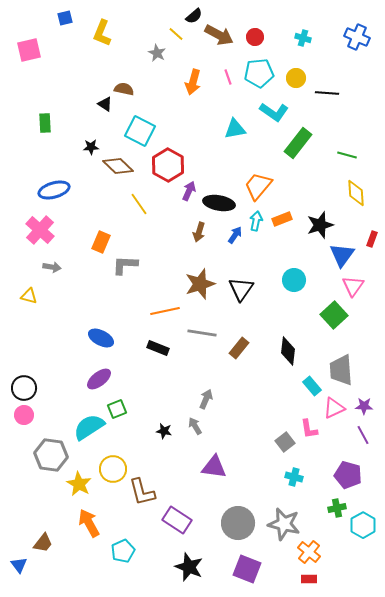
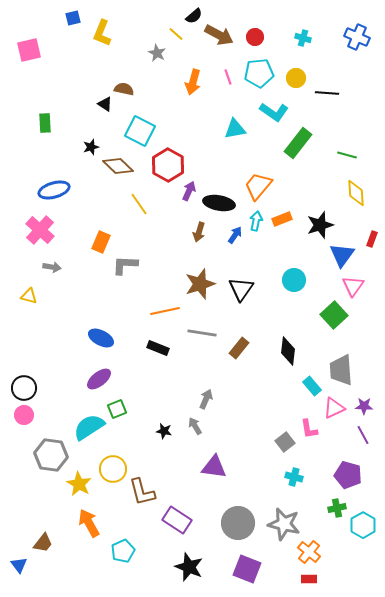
blue square at (65, 18): moved 8 px right
black star at (91, 147): rotated 14 degrees counterclockwise
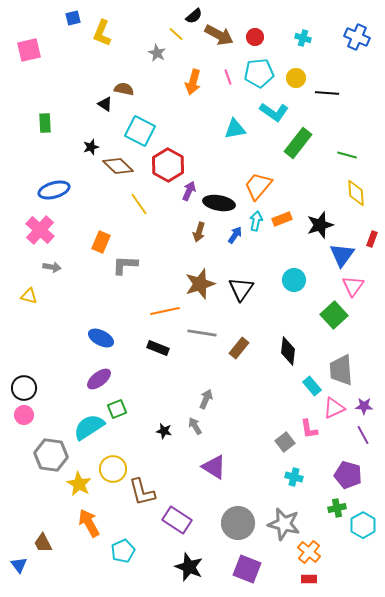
purple triangle at (214, 467): rotated 24 degrees clockwise
brown trapezoid at (43, 543): rotated 115 degrees clockwise
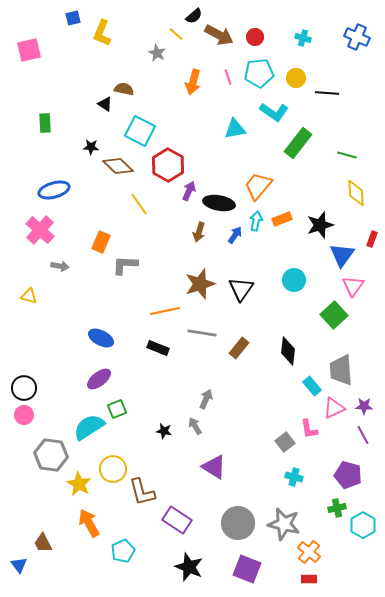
black star at (91, 147): rotated 21 degrees clockwise
gray arrow at (52, 267): moved 8 px right, 1 px up
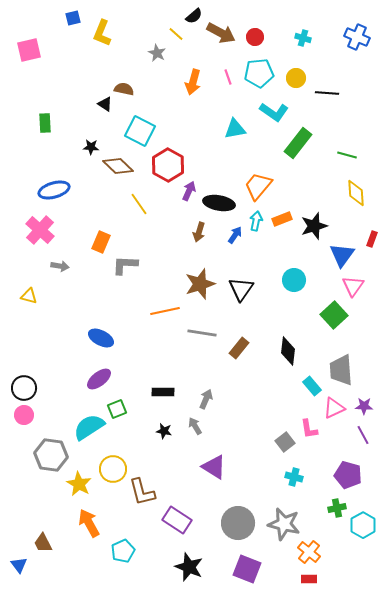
brown arrow at (219, 35): moved 2 px right, 2 px up
black star at (320, 225): moved 6 px left, 1 px down
black rectangle at (158, 348): moved 5 px right, 44 px down; rotated 20 degrees counterclockwise
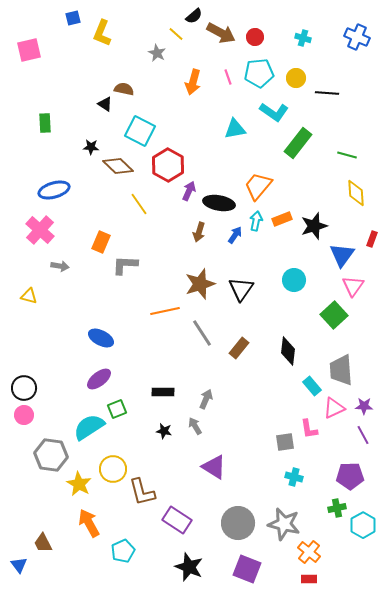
gray line at (202, 333): rotated 48 degrees clockwise
gray square at (285, 442): rotated 30 degrees clockwise
purple pentagon at (348, 475): moved 2 px right, 1 px down; rotated 16 degrees counterclockwise
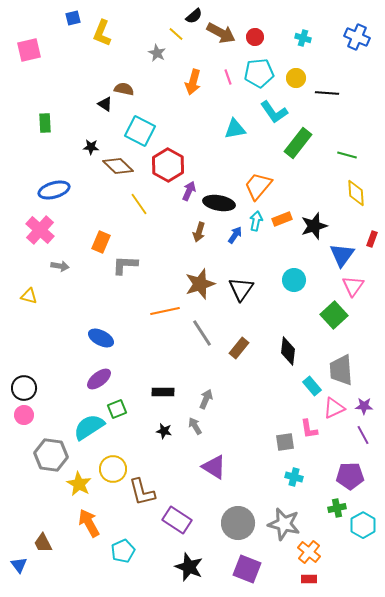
cyan L-shape at (274, 112): rotated 20 degrees clockwise
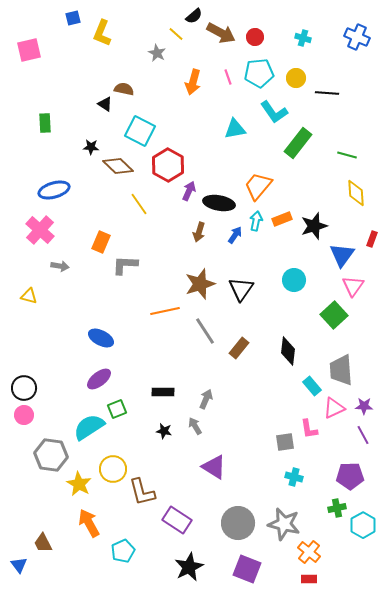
gray line at (202, 333): moved 3 px right, 2 px up
black star at (189, 567): rotated 24 degrees clockwise
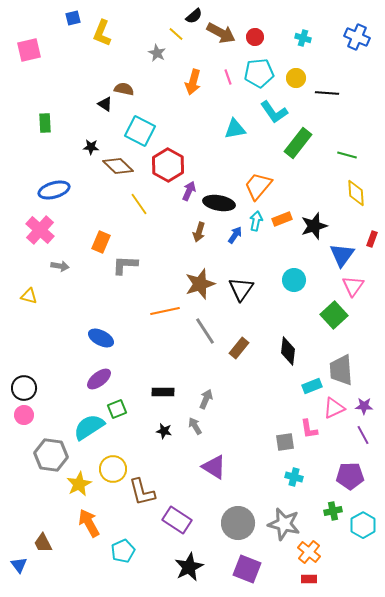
cyan rectangle at (312, 386): rotated 72 degrees counterclockwise
yellow star at (79, 484): rotated 15 degrees clockwise
green cross at (337, 508): moved 4 px left, 3 px down
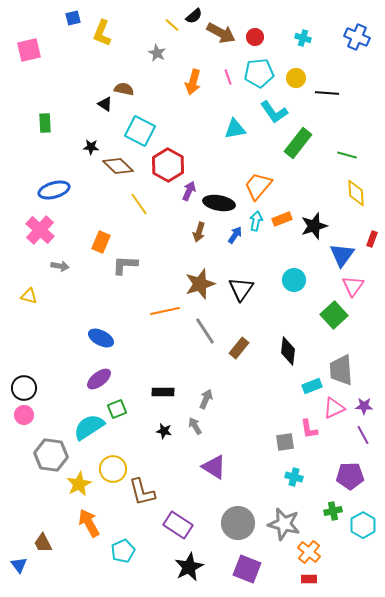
yellow line at (176, 34): moved 4 px left, 9 px up
purple rectangle at (177, 520): moved 1 px right, 5 px down
